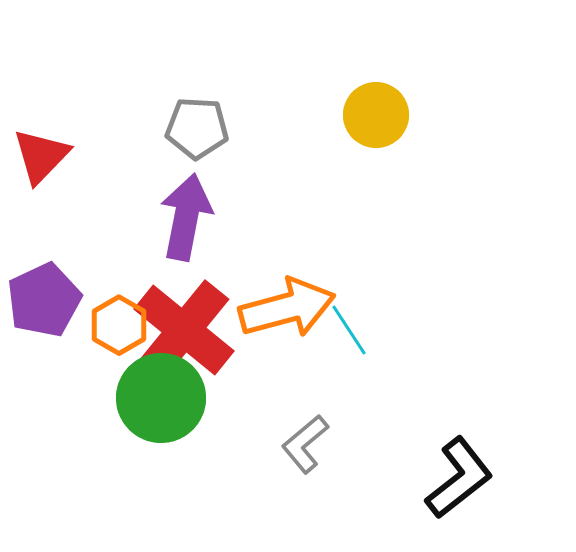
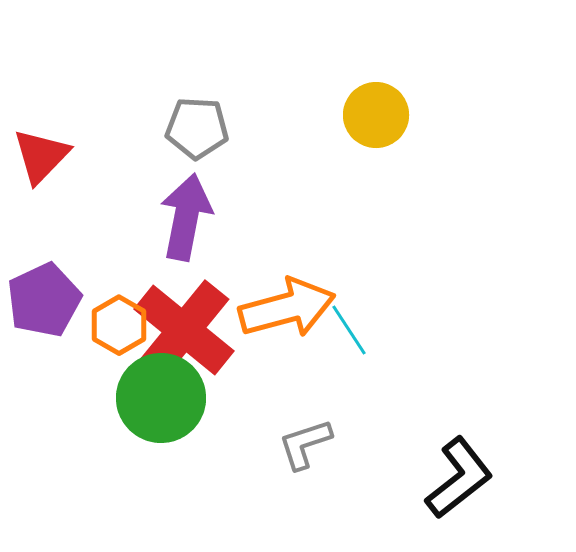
gray L-shape: rotated 22 degrees clockwise
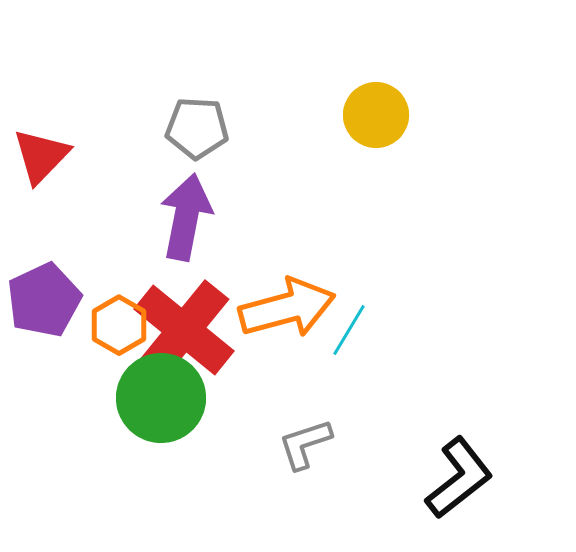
cyan line: rotated 64 degrees clockwise
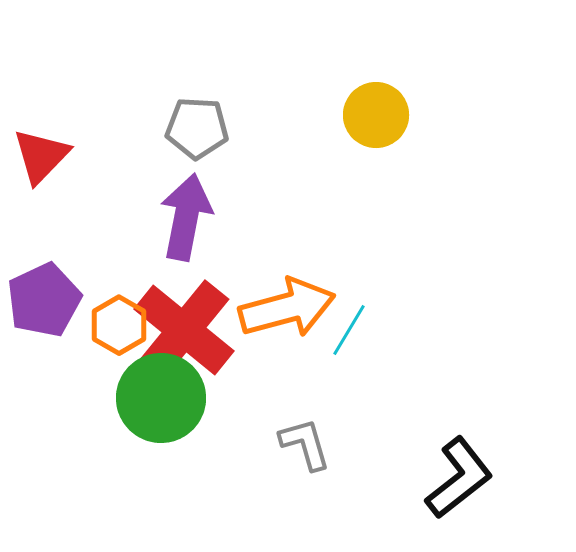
gray L-shape: rotated 92 degrees clockwise
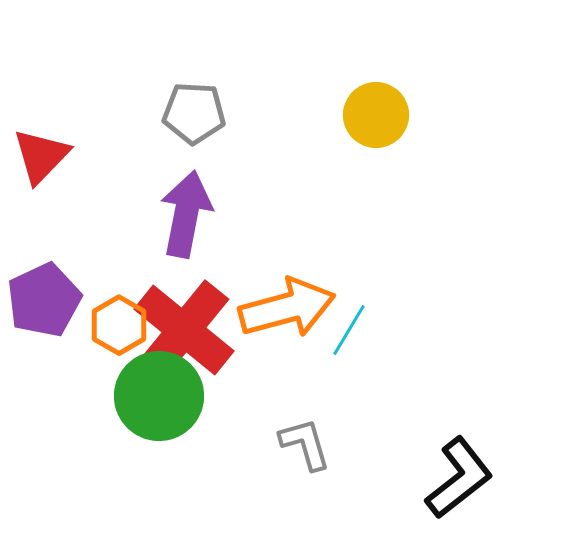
gray pentagon: moved 3 px left, 15 px up
purple arrow: moved 3 px up
green circle: moved 2 px left, 2 px up
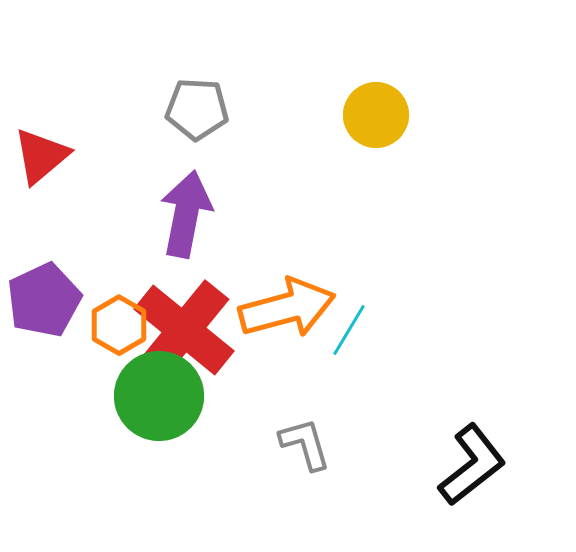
gray pentagon: moved 3 px right, 4 px up
red triangle: rotated 6 degrees clockwise
black L-shape: moved 13 px right, 13 px up
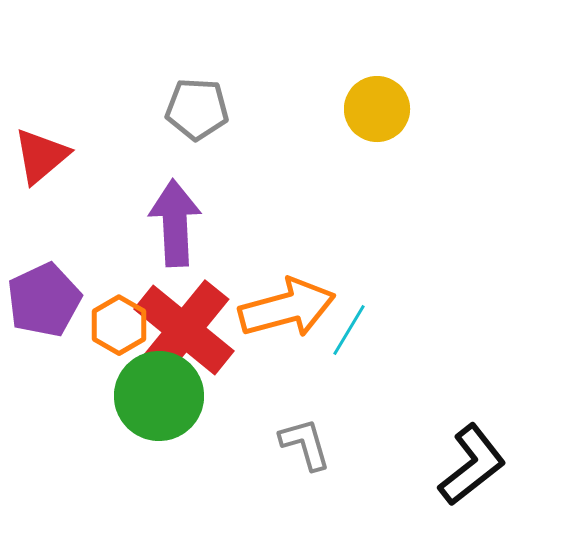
yellow circle: moved 1 px right, 6 px up
purple arrow: moved 11 px left, 9 px down; rotated 14 degrees counterclockwise
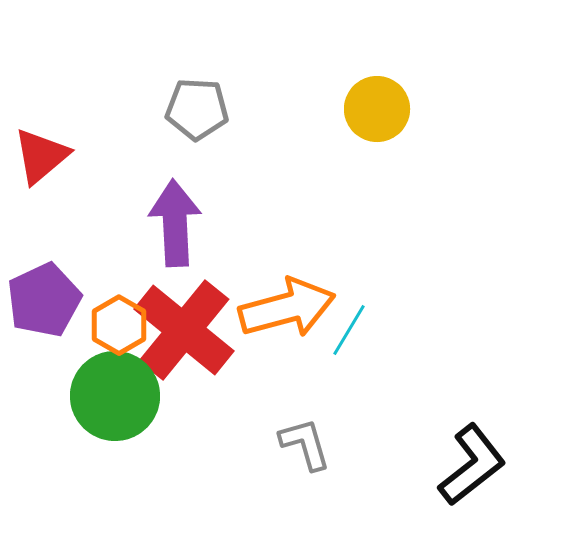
green circle: moved 44 px left
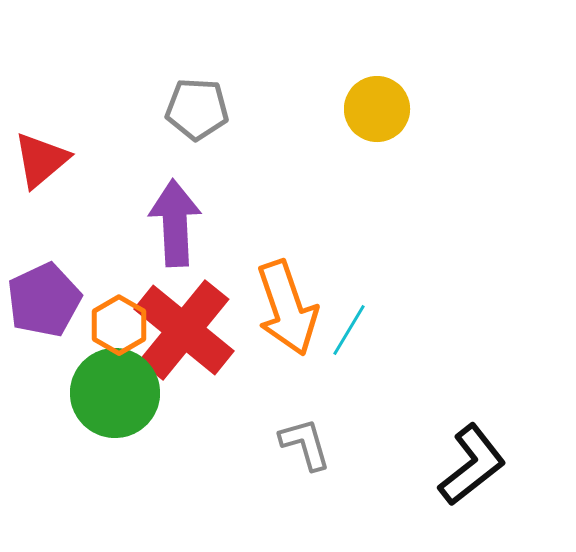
red triangle: moved 4 px down
orange arrow: rotated 86 degrees clockwise
green circle: moved 3 px up
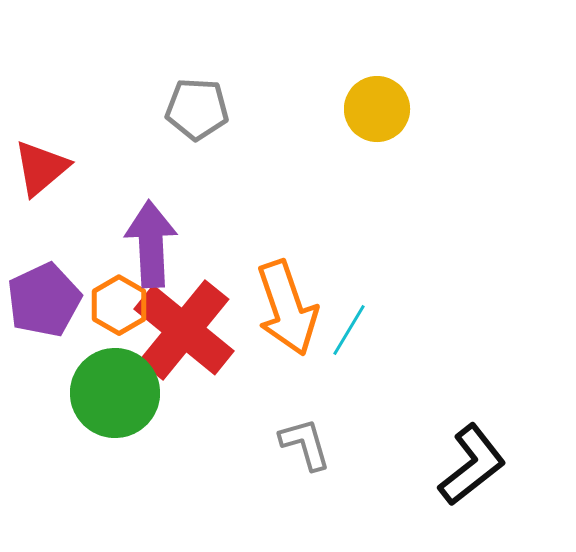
red triangle: moved 8 px down
purple arrow: moved 24 px left, 21 px down
orange hexagon: moved 20 px up
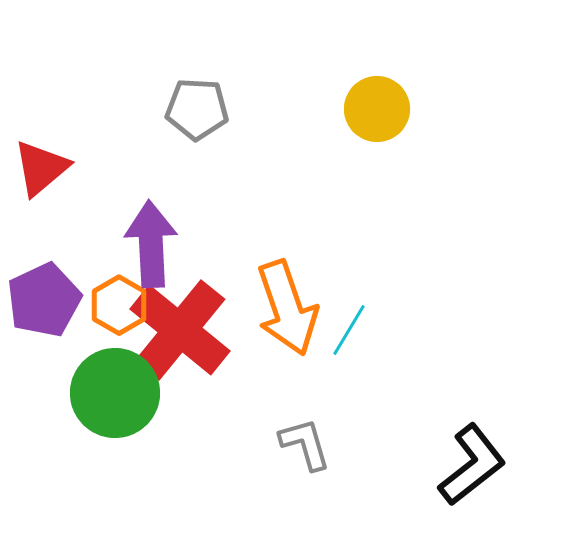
red cross: moved 4 px left
